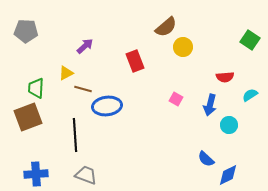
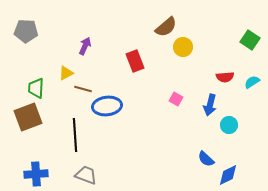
purple arrow: rotated 24 degrees counterclockwise
cyan semicircle: moved 2 px right, 13 px up
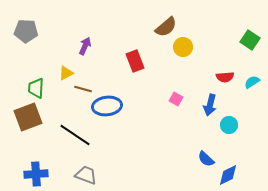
black line: rotated 52 degrees counterclockwise
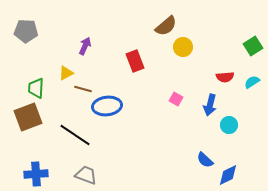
brown semicircle: moved 1 px up
green square: moved 3 px right, 6 px down; rotated 24 degrees clockwise
blue semicircle: moved 1 px left, 1 px down
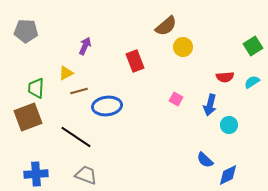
brown line: moved 4 px left, 2 px down; rotated 30 degrees counterclockwise
black line: moved 1 px right, 2 px down
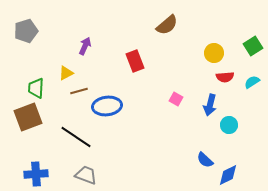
brown semicircle: moved 1 px right, 1 px up
gray pentagon: rotated 20 degrees counterclockwise
yellow circle: moved 31 px right, 6 px down
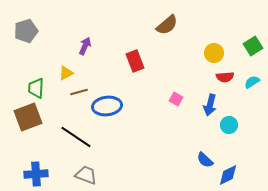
brown line: moved 1 px down
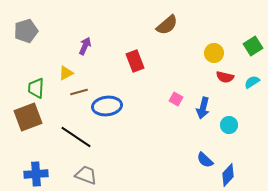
red semicircle: rotated 18 degrees clockwise
blue arrow: moved 7 px left, 3 px down
blue diamond: rotated 20 degrees counterclockwise
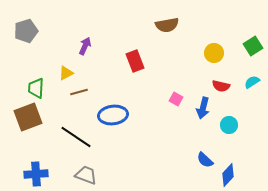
brown semicircle: rotated 30 degrees clockwise
red semicircle: moved 4 px left, 9 px down
blue ellipse: moved 6 px right, 9 px down
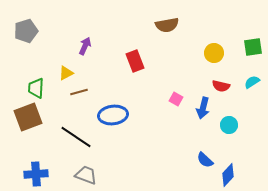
green square: moved 1 px down; rotated 24 degrees clockwise
